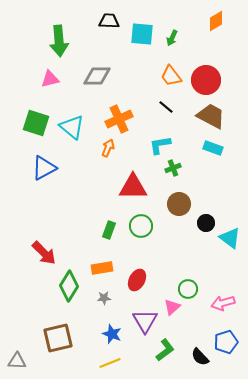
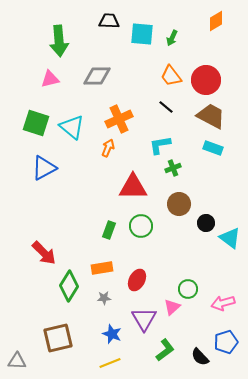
purple triangle at (145, 321): moved 1 px left, 2 px up
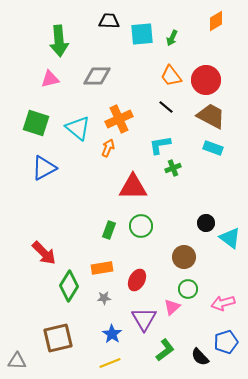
cyan square at (142, 34): rotated 10 degrees counterclockwise
cyan triangle at (72, 127): moved 6 px right, 1 px down
brown circle at (179, 204): moved 5 px right, 53 px down
blue star at (112, 334): rotated 12 degrees clockwise
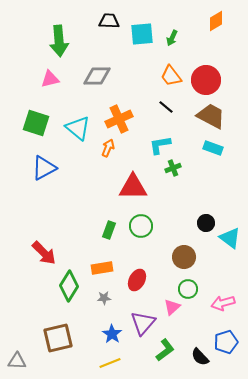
purple triangle at (144, 319): moved 1 px left, 4 px down; rotated 12 degrees clockwise
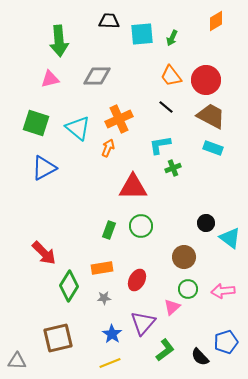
pink arrow at (223, 303): moved 12 px up; rotated 10 degrees clockwise
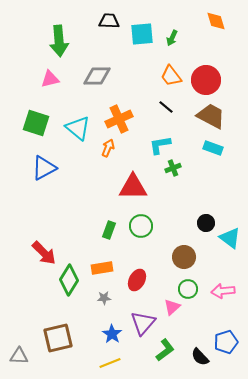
orange diamond at (216, 21): rotated 75 degrees counterclockwise
green diamond at (69, 286): moved 6 px up
gray triangle at (17, 361): moved 2 px right, 5 px up
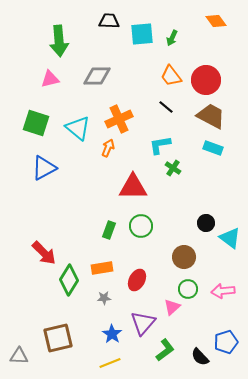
orange diamond at (216, 21): rotated 20 degrees counterclockwise
green cross at (173, 168): rotated 35 degrees counterclockwise
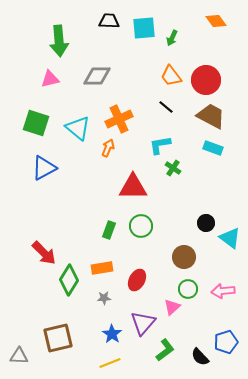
cyan square at (142, 34): moved 2 px right, 6 px up
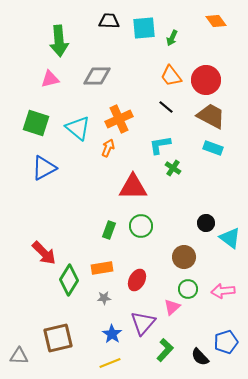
green L-shape at (165, 350): rotated 10 degrees counterclockwise
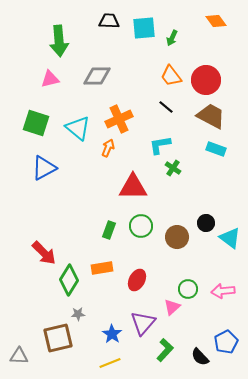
cyan rectangle at (213, 148): moved 3 px right, 1 px down
brown circle at (184, 257): moved 7 px left, 20 px up
gray star at (104, 298): moved 26 px left, 16 px down
blue pentagon at (226, 342): rotated 10 degrees counterclockwise
